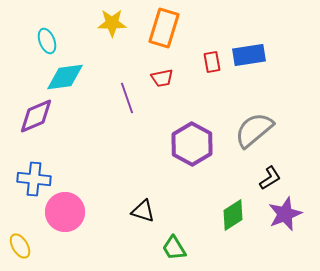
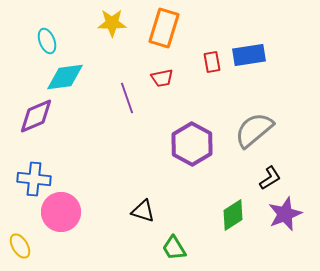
pink circle: moved 4 px left
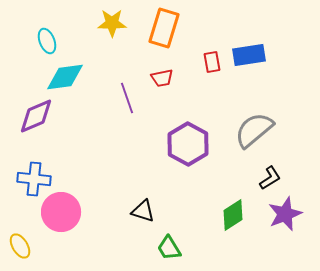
purple hexagon: moved 4 px left
green trapezoid: moved 5 px left
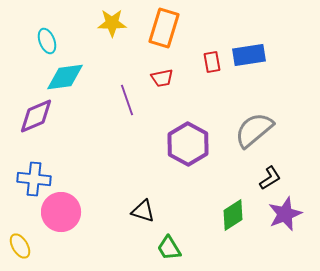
purple line: moved 2 px down
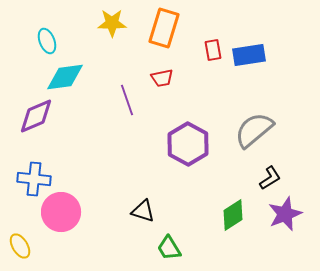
red rectangle: moved 1 px right, 12 px up
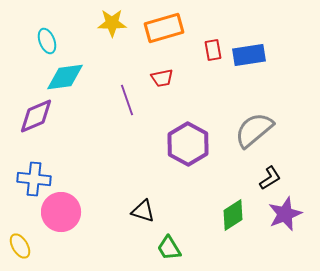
orange rectangle: rotated 57 degrees clockwise
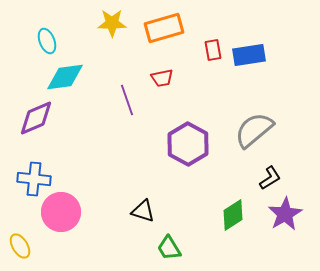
purple diamond: moved 2 px down
purple star: rotated 8 degrees counterclockwise
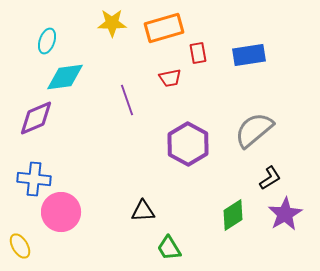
cyan ellipse: rotated 40 degrees clockwise
red rectangle: moved 15 px left, 3 px down
red trapezoid: moved 8 px right
black triangle: rotated 20 degrees counterclockwise
